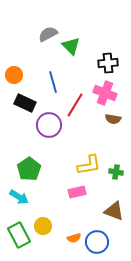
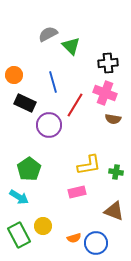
blue circle: moved 1 px left, 1 px down
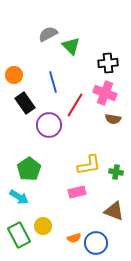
black rectangle: rotated 30 degrees clockwise
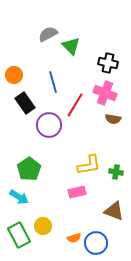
black cross: rotated 18 degrees clockwise
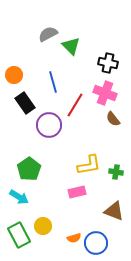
brown semicircle: rotated 42 degrees clockwise
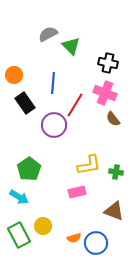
blue line: moved 1 px down; rotated 20 degrees clockwise
purple circle: moved 5 px right
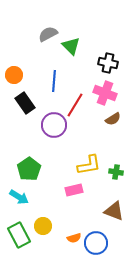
blue line: moved 1 px right, 2 px up
brown semicircle: rotated 84 degrees counterclockwise
pink rectangle: moved 3 px left, 2 px up
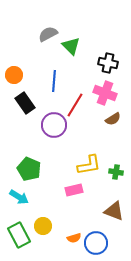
green pentagon: rotated 15 degrees counterclockwise
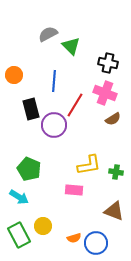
black rectangle: moved 6 px right, 6 px down; rotated 20 degrees clockwise
pink rectangle: rotated 18 degrees clockwise
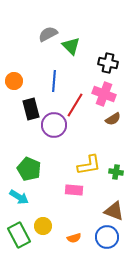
orange circle: moved 6 px down
pink cross: moved 1 px left, 1 px down
blue circle: moved 11 px right, 6 px up
